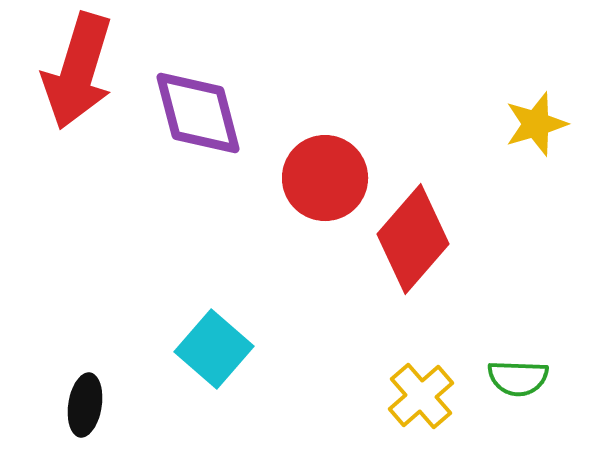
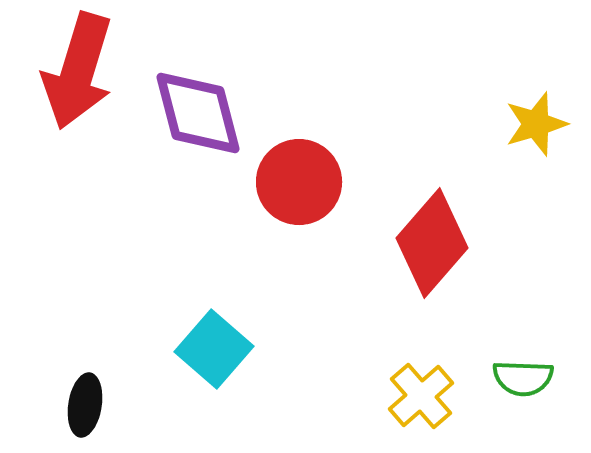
red circle: moved 26 px left, 4 px down
red diamond: moved 19 px right, 4 px down
green semicircle: moved 5 px right
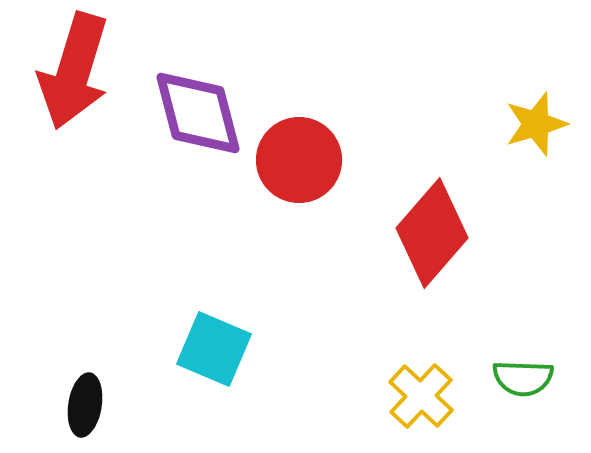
red arrow: moved 4 px left
red circle: moved 22 px up
red diamond: moved 10 px up
cyan square: rotated 18 degrees counterclockwise
yellow cross: rotated 6 degrees counterclockwise
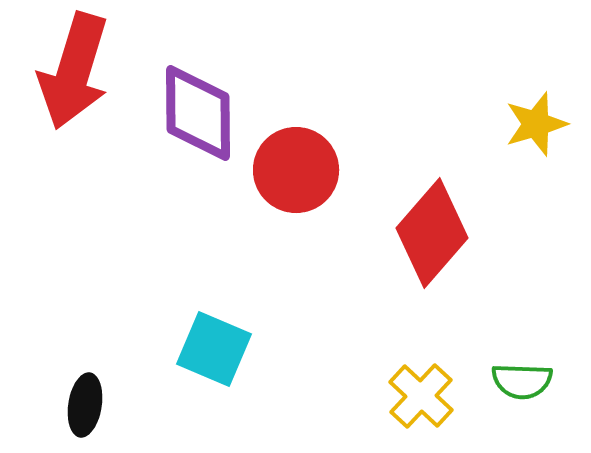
purple diamond: rotated 14 degrees clockwise
red circle: moved 3 px left, 10 px down
green semicircle: moved 1 px left, 3 px down
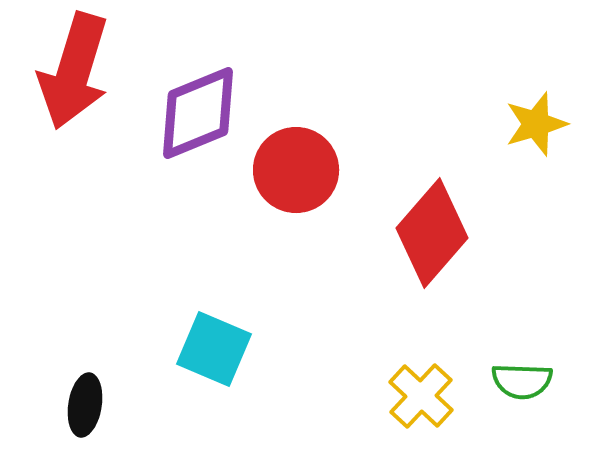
purple diamond: rotated 68 degrees clockwise
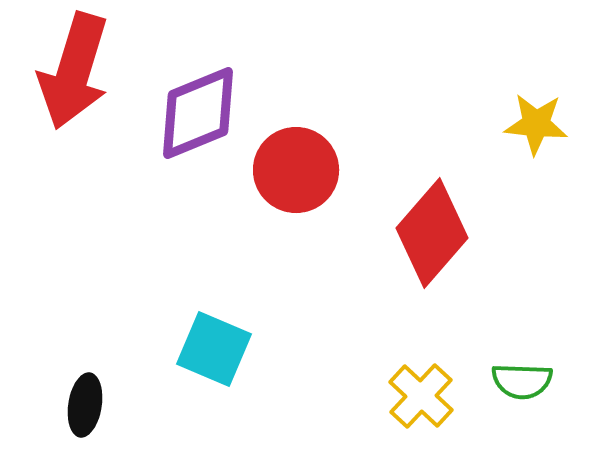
yellow star: rotated 22 degrees clockwise
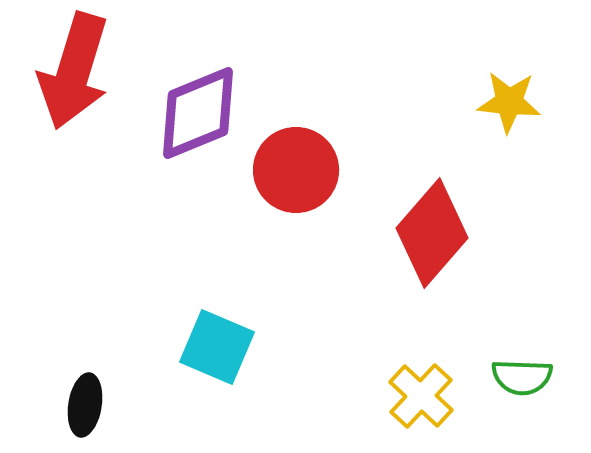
yellow star: moved 27 px left, 22 px up
cyan square: moved 3 px right, 2 px up
green semicircle: moved 4 px up
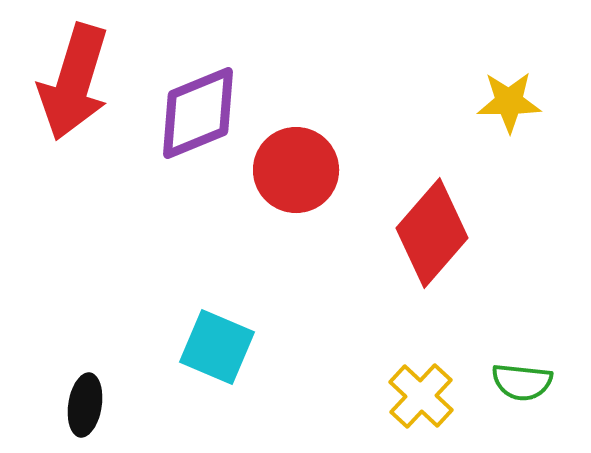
red arrow: moved 11 px down
yellow star: rotated 6 degrees counterclockwise
green semicircle: moved 5 px down; rotated 4 degrees clockwise
